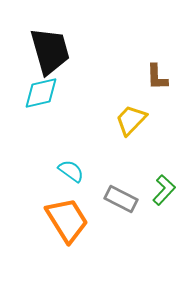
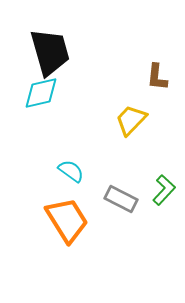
black trapezoid: moved 1 px down
brown L-shape: rotated 8 degrees clockwise
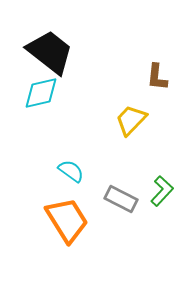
black trapezoid: rotated 36 degrees counterclockwise
green L-shape: moved 2 px left, 1 px down
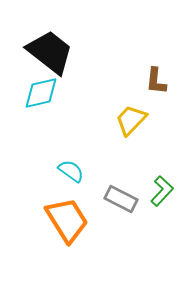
brown L-shape: moved 1 px left, 4 px down
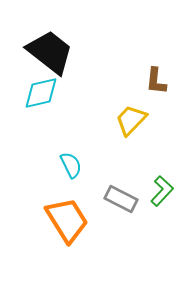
cyan semicircle: moved 6 px up; rotated 28 degrees clockwise
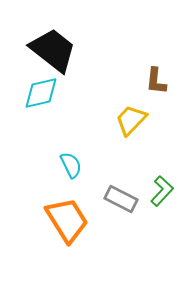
black trapezoid: moved 3 px right, 2 px up
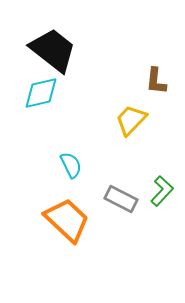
orange trapezoid: rotated 15 degrees counterclockwise
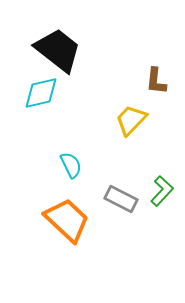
black trapezoid: moved 5 px right
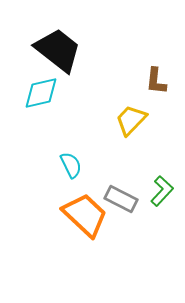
orange trapezoid: moved 18 px right, 5 px up
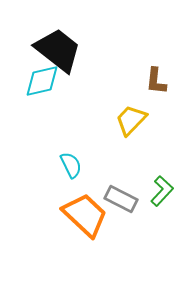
cyan diamond: moved 1 px right, 12 px up
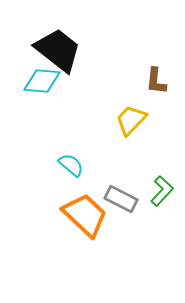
cyan diamond: rotated 18 degrees clockwise
cyan semicircle: rotated 24 degrees counterclockwise
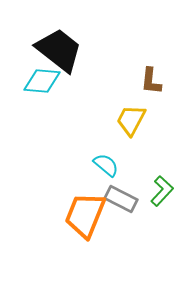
black trapezoid: moved 1 px right
brown L-shape: moved 5 px left
yellow trapezoid: rotated 16 degrees counterclockwise
cyan semicircle: moved 35 px right
orange trapezoid: rotated 111 degrees counterclockwise
